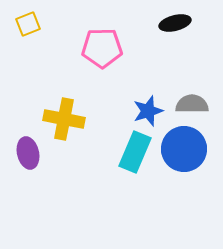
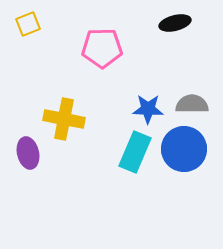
blue star: moved 2 px up; rotated 20 degrees clockwise
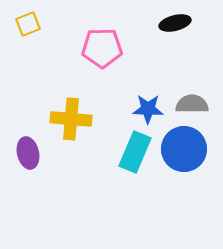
yellow cross: moved 7 px right; rotated 6 degrees counterclockwise
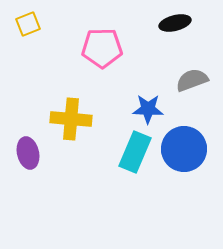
gray semicircle: moved 24 px up; rotated 20 degrees counterclockwise
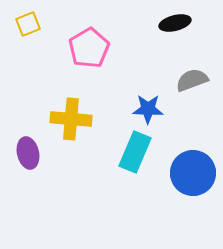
pink pentagon: moved 13 px left; rotated 30 degrees counterclockwise
blue circle: moved 9 px right, 24 px down
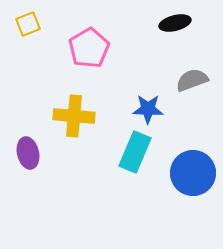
yellow cross: moved 3 px right, 3 px up
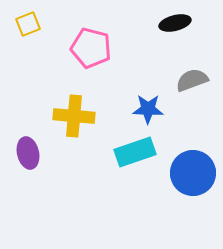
pink pentagon: moved 2 px right; rotated 27 degrees counterclockwise
cyan rectangle: rotated 48 degrees clockwise
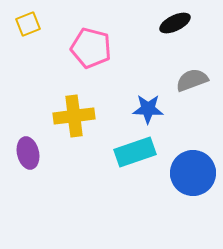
black ellipse: rotated 12 degrees counterclockwise
yellow cross: rotated 12 degrees counterclockwise
